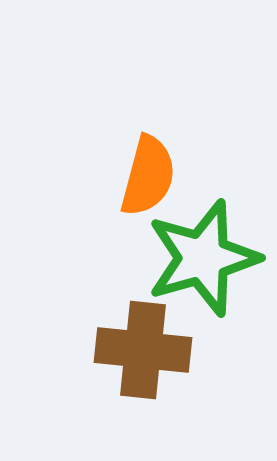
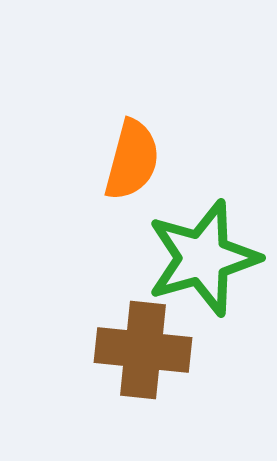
orange semicircle: moved 16 px left, 16 px up
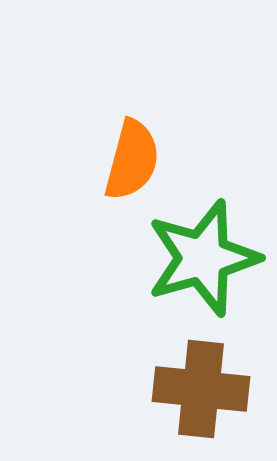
brown cross: moved 58 px right, 39 px down
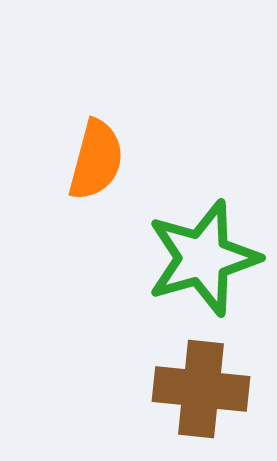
orange semicircle: moved 36 px left
